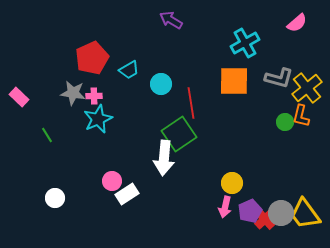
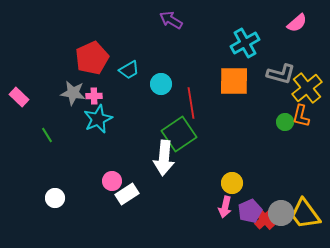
gray L-shape: moved 2 px right, 4 px up
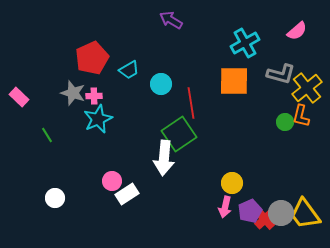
pink semicircle: moved 8 px down
gray star: rotated 10 degrees clockwise
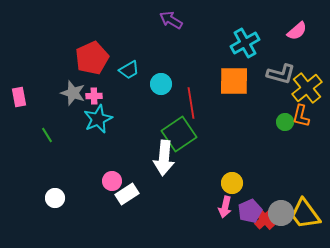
pink rectangle: rotated 36 degrees clockwise
